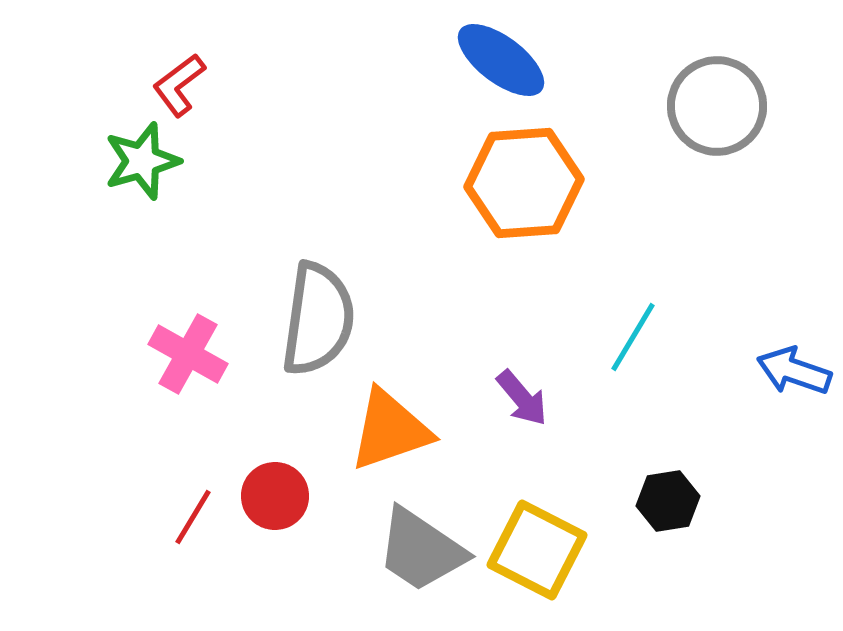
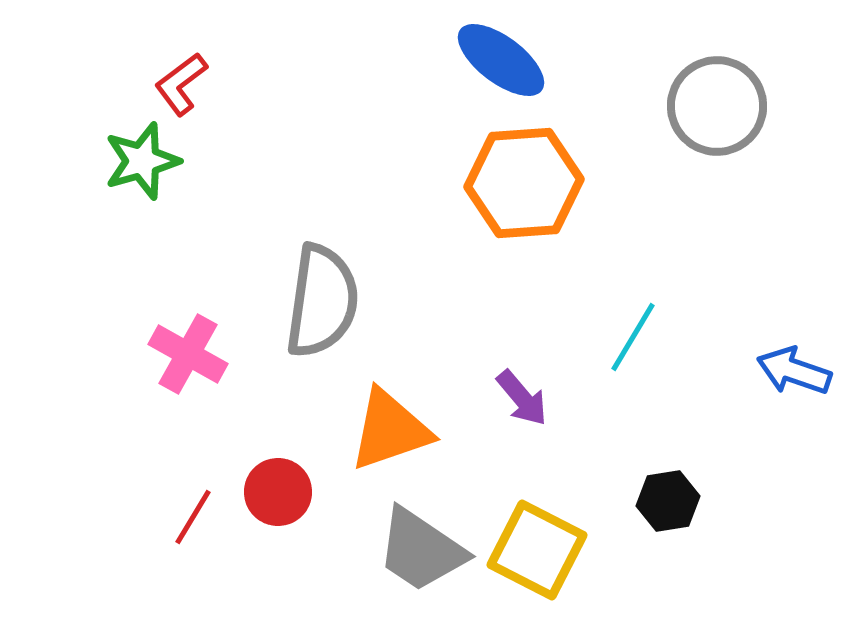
red L-shape: moved 2 px right, 1 px up
gray semicircle: moved 4 px right, 18 px up
red circle: moved 3 px right, 4 px up
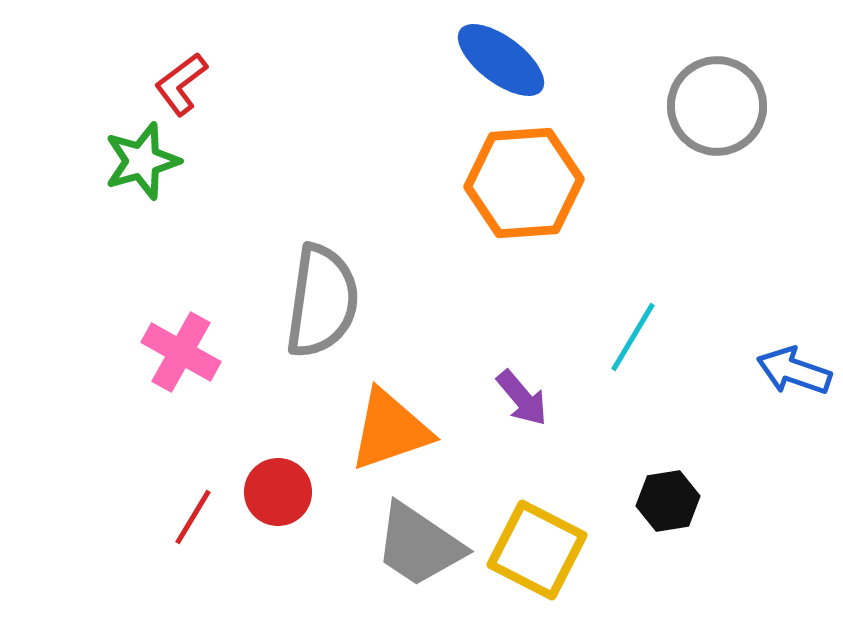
pink cross: moved 7 px left, 2 px up
gray trapezoid: moved 2 px left, 5 px up
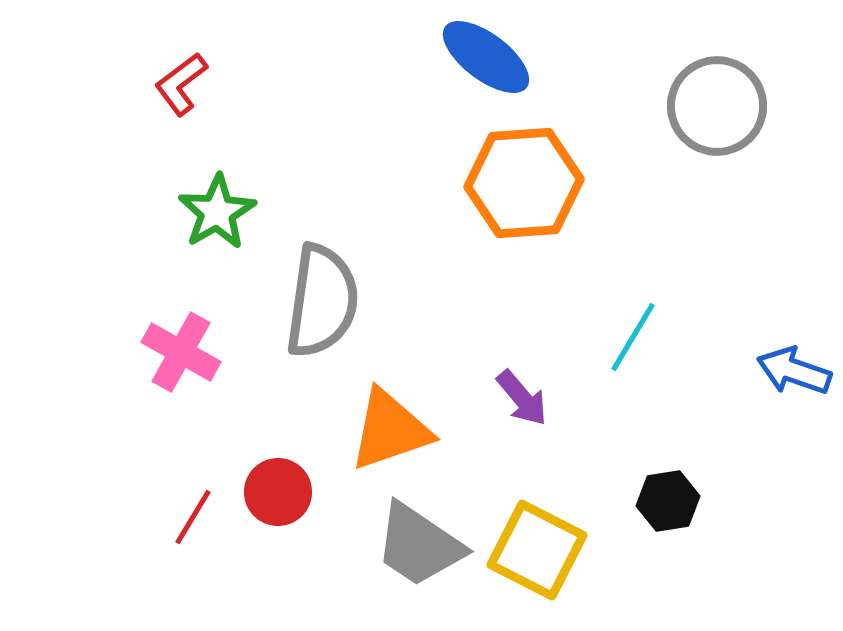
blue ellipse: moved 15 px left, 3 px up
green star: moved 75 px right, 51 px down; rotated 14 degrees counterclockwise
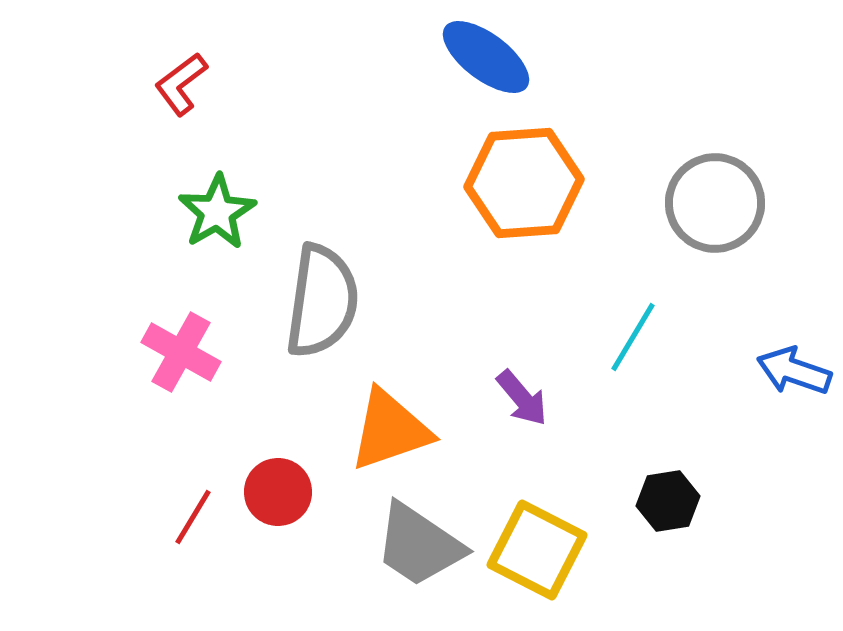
gray circle: moved 2 px left, 97 px down
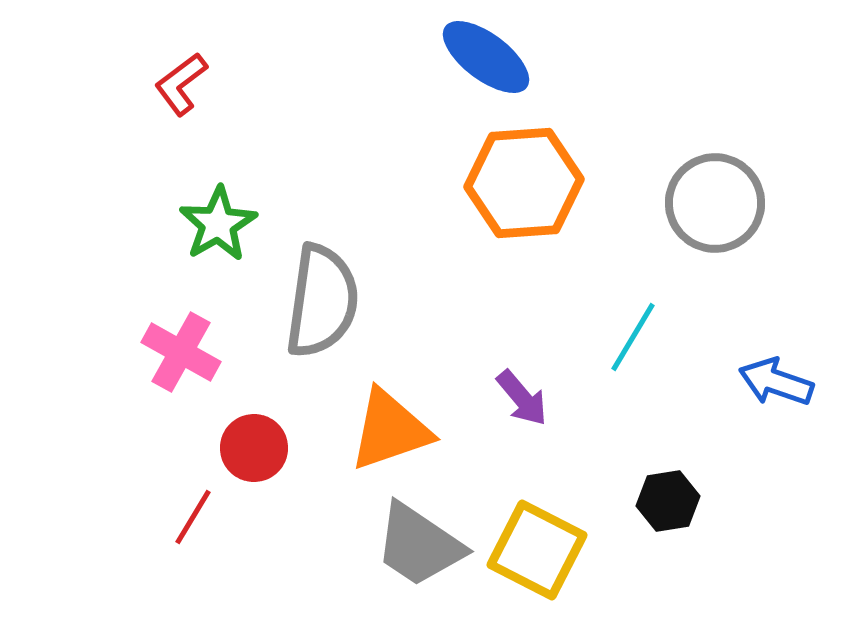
green star: moved 1 px right, 12 px down
blue arrow: moved 18 px left, 11 px down
red circle: moved 24 px left, 44 px up
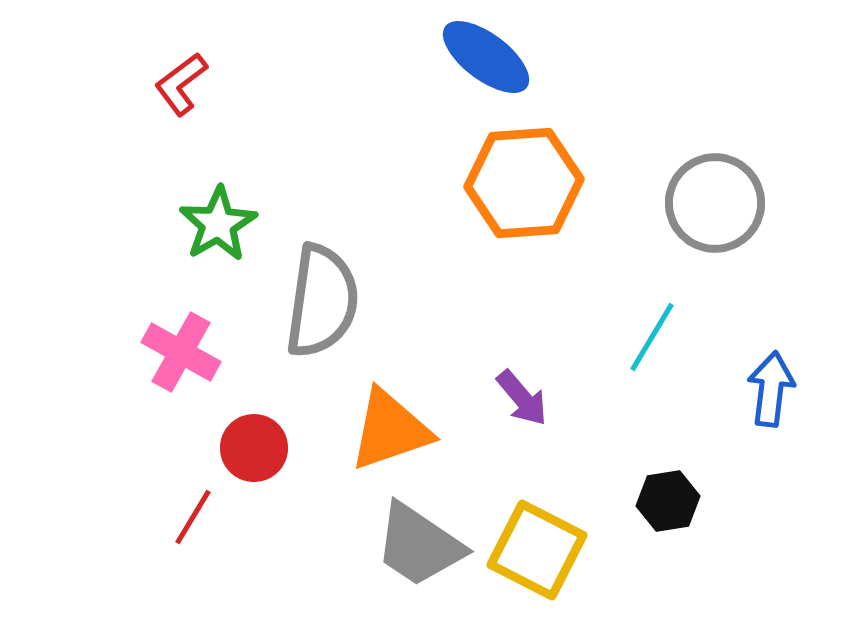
cyan line: moved 19 px right
blue arrow: moved 5 px left, 7 px down; rotated 78 degrees clockwise
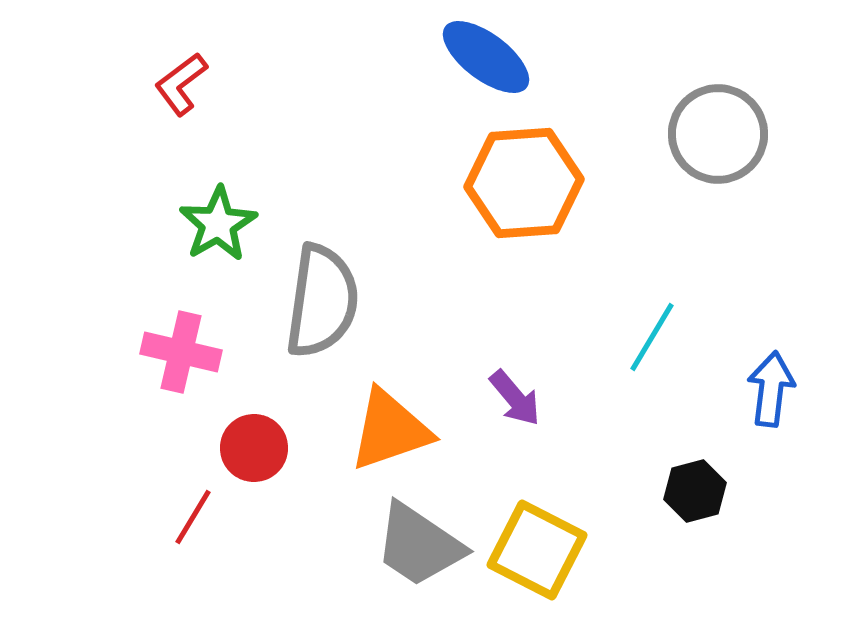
gray circle: moved 3 px right, 69 px up
pink cross: rotated 16 degrees counterclockwise
purple arrow: moved 7 px left
black hexagon: moved 27 px right, 10 px up; rotated 6 degrees counterclockwise
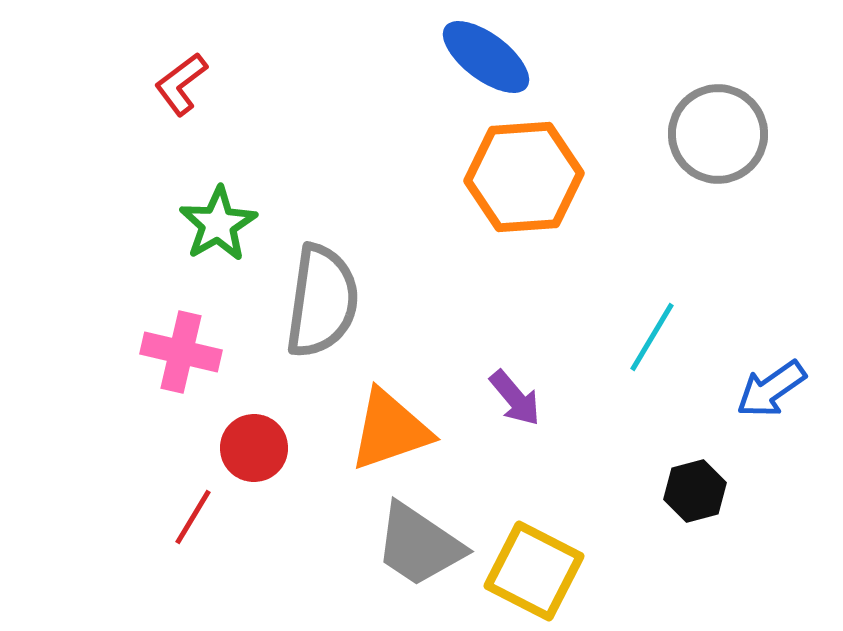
orange hexagon: moved 6 px up
blue arrow: rotated 132 degrees counterclockwise
yellow square: moved 3 px left, 21 px down
